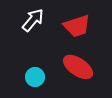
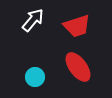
red ellipse: rotated 20 degrees clockwise
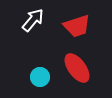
red ellipse: moved 1 px left, 1 px down
cyan circle: moved 5 px right
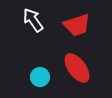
white arrow: rotated 75 degrees counterclockwise
red trapezoid: moved 1 px up
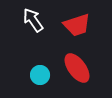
cyan circle: moved 2 px up
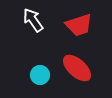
red trapezoid: moved 2 px right
red ellipse: rotated 12 degrees counterclockwise
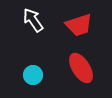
red ellipse: moved 4 px right; rotated 16 degrees clockwise
cyan circle: moved 7 px left
